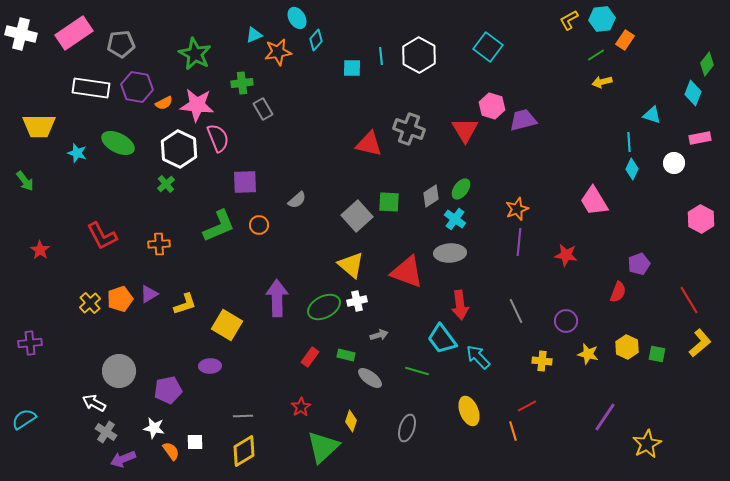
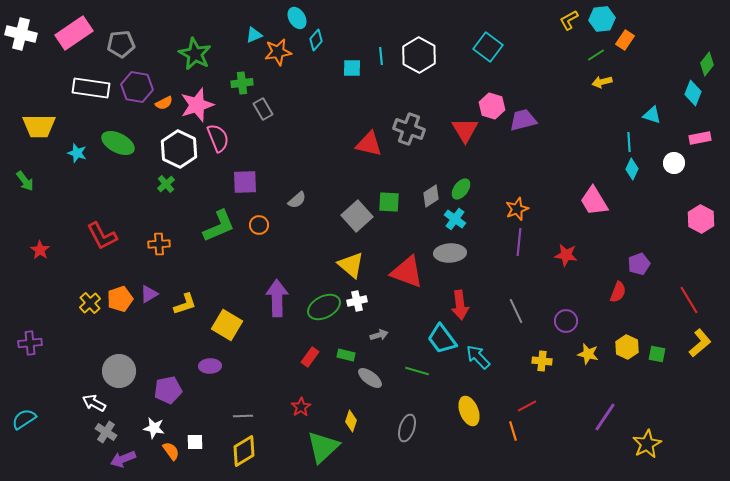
pink star at (197, 105): rotated 24 degrees counterclockwise
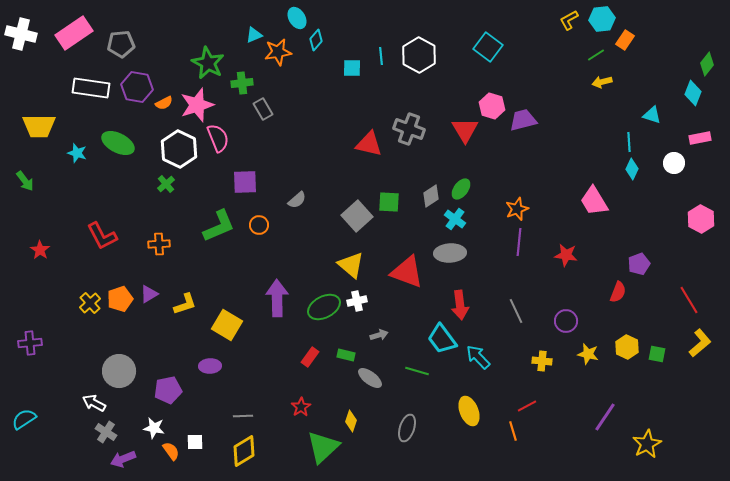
green star at (195, 54): moved 13 px right, 9 px down
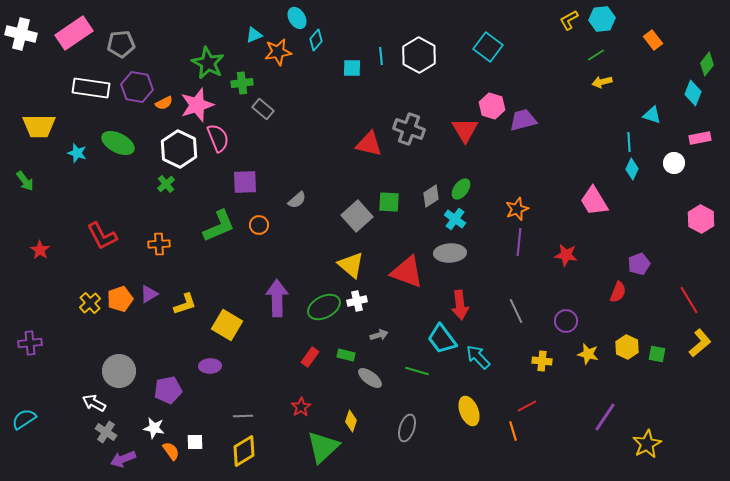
orange rectangle at (625, 40): moved 28 px right; rotated 72 degrees counterclockwise
gray rectangle at (263, 109): rotated 20 degrees counterclockwise
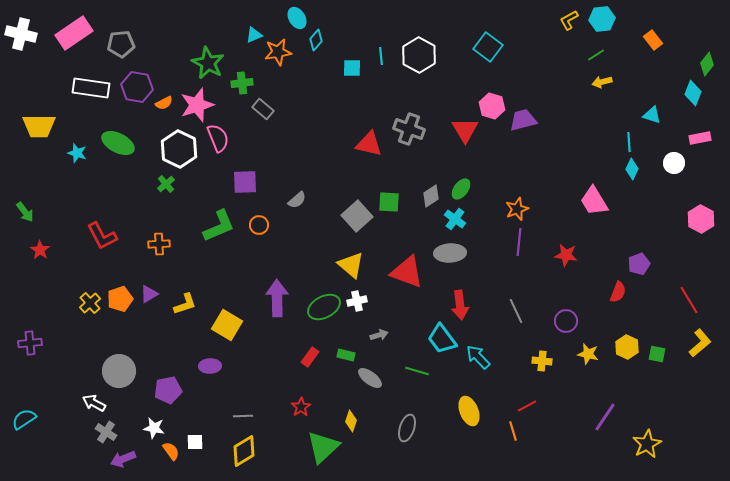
green arrow at (25, 181): moved 31 px down
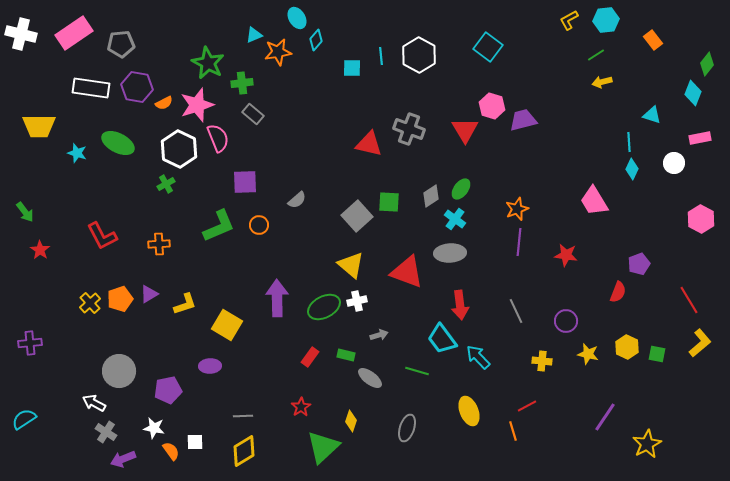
cyan hexagon at (602, 19): moved 4 px right, 1 px down
gray rectangle at (263, 109): moved 10 px left, 5 px down
green cross at (166, 184): rotated 12 degrees clockwise
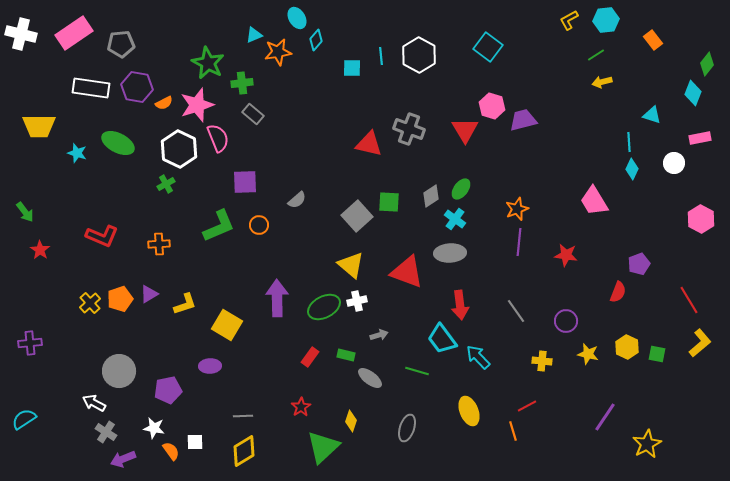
red L-shape at (102, 236): rotated 40 degrees counterclockwise
gray line at (516, 311): rotated 10 degrees counterclockwise
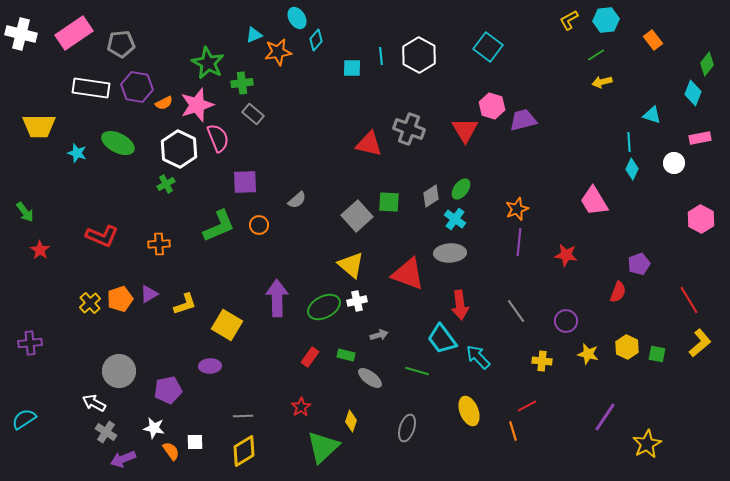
red triangle at (407, 272): moved 1 px right, 2 px down
